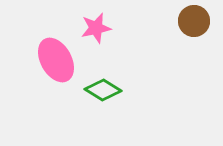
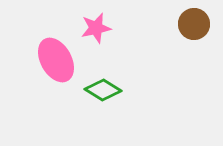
brown circle: moved 3 px down
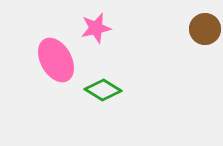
brown circle: moved 11 px right, 5 px down
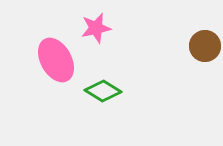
brown circle: moved 17 px down
green diamond: moved 1 px down
